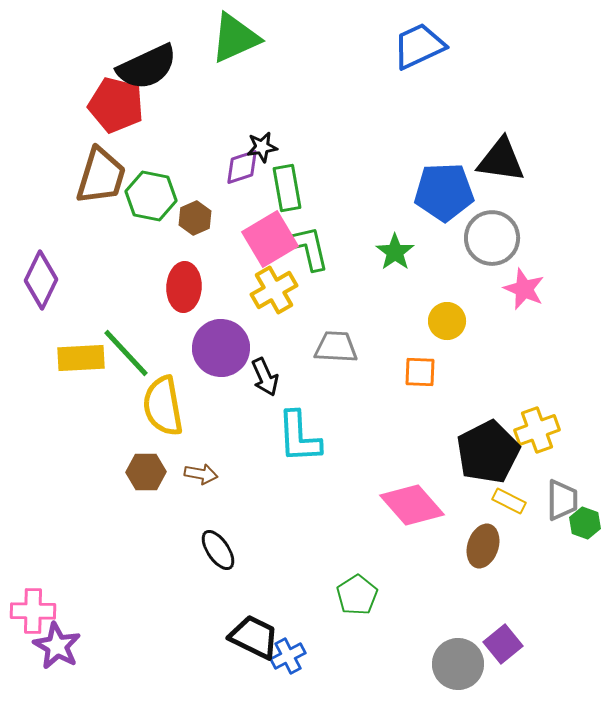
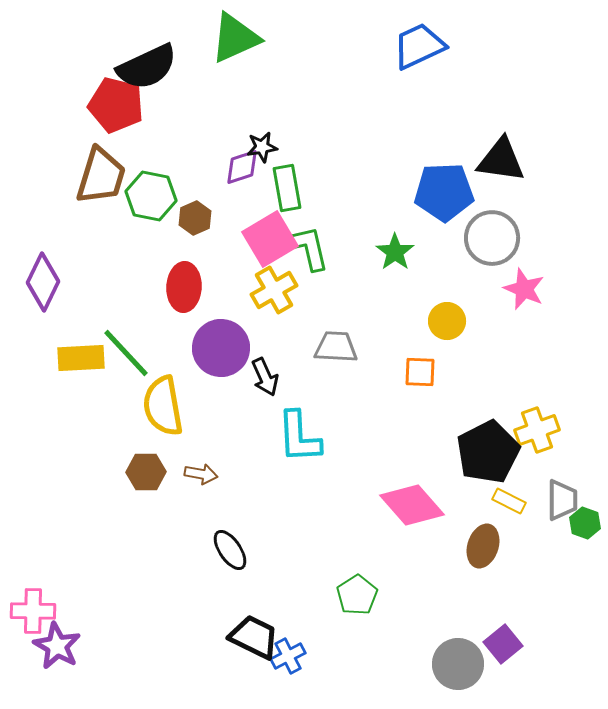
purple diamond at (41, 280): moved 2 px right, 2 px down
black ellipse at (218, 550): moved 12 px right
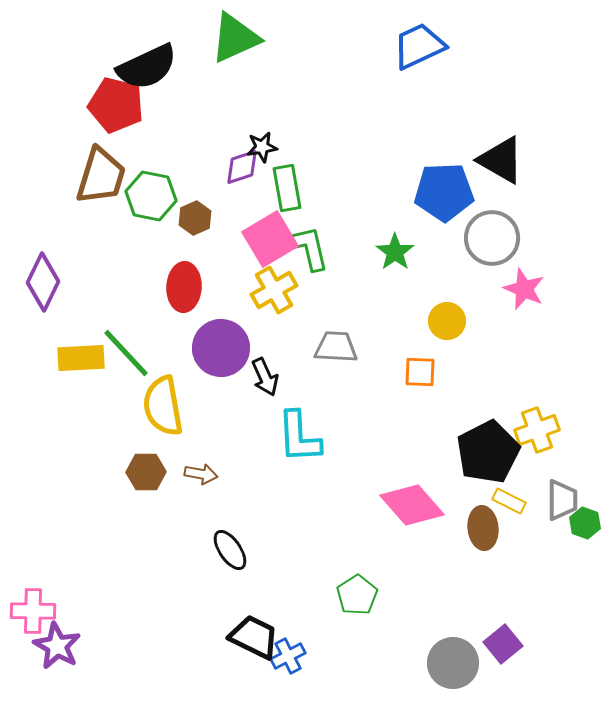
black triangle at (501, 160): rotated 22 degrees clockwise
brown ellipse at (483, 546): moved 18 px up; rotated 24 degrees counterclockwise
gray circle at (458, 664): moved 5 px left, 1 px up
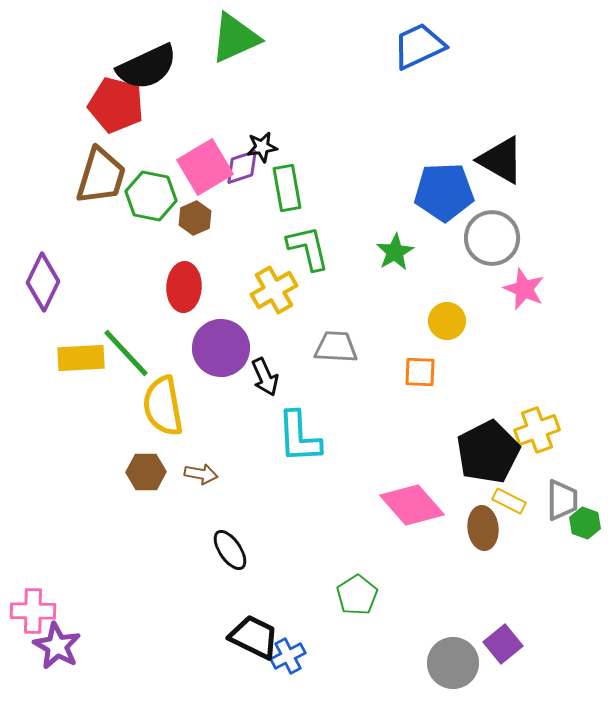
pink square at (270, 239): moved 65 px left, 72 px up
green star at (395, 252): rotated 6 degrees clockwise
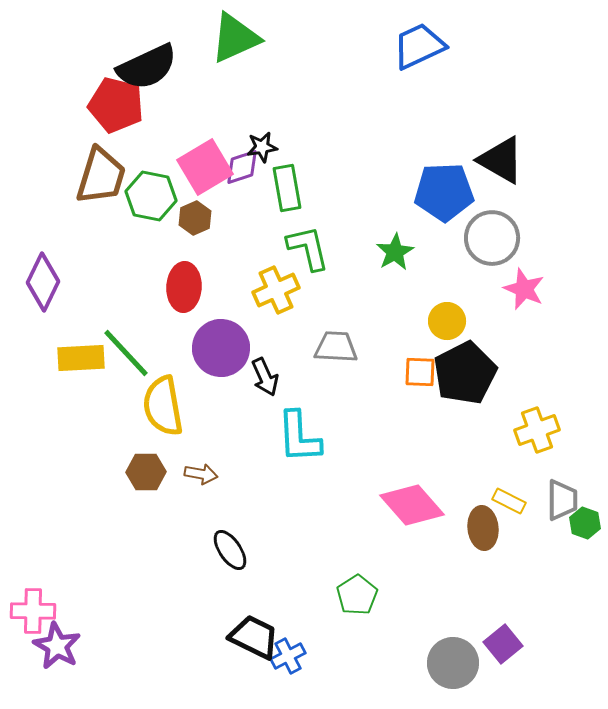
yellow cross at (274, 290): moved 2 px right; rotated 6 degrees clockwise
black pentagon at (488, 452): moved 23 px left, 79 px up
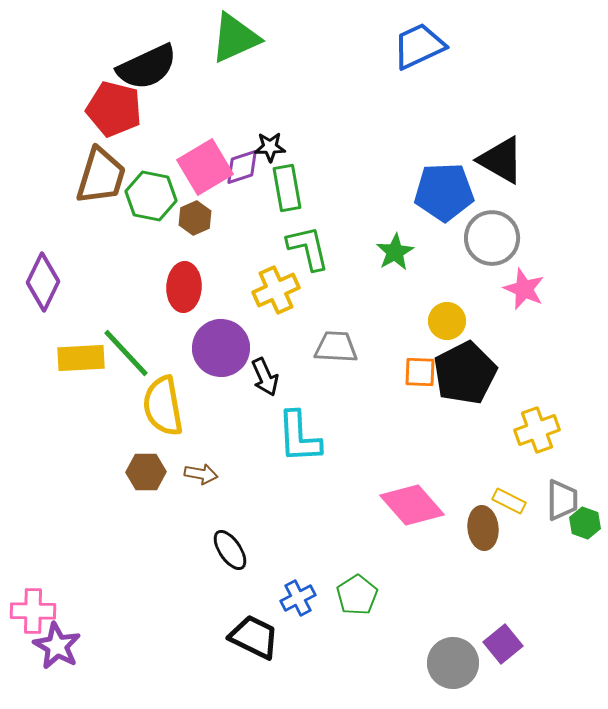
red pentagon at (116, 105): moved 2 px left, 4 px down
black star at (262, 147): moved 8 px right; rotated 8 degrees clockwise
blue cross at (288, 656): moved 10 px right, 58 px up
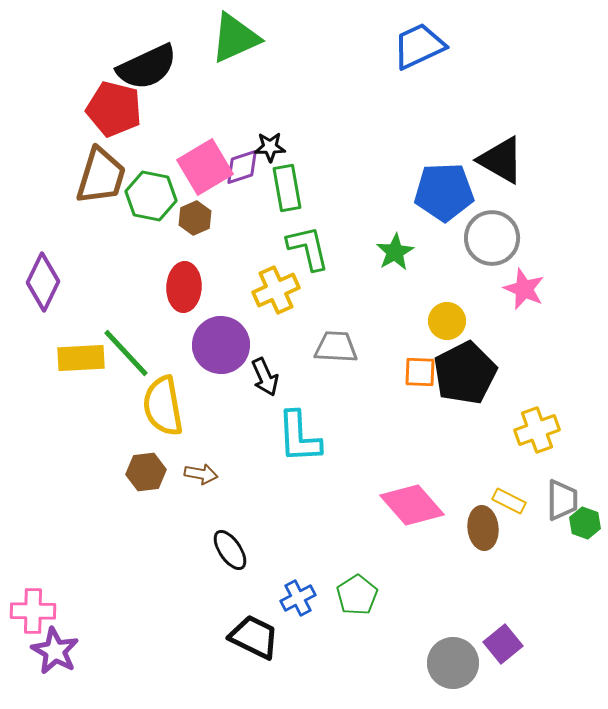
purple circle at (221, 348): moved 3 px up
brown hexagon at (146, 472): rotated 6 degrees counterclockwise
purple star at (57, 646): moved 2 px left, 5 px down
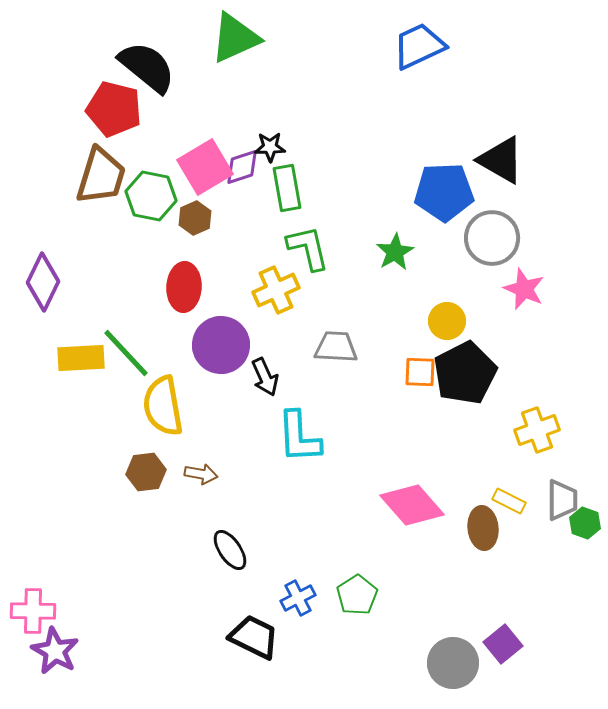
black semicircle at (147, 67): rotated 116 degrees counterclockwise
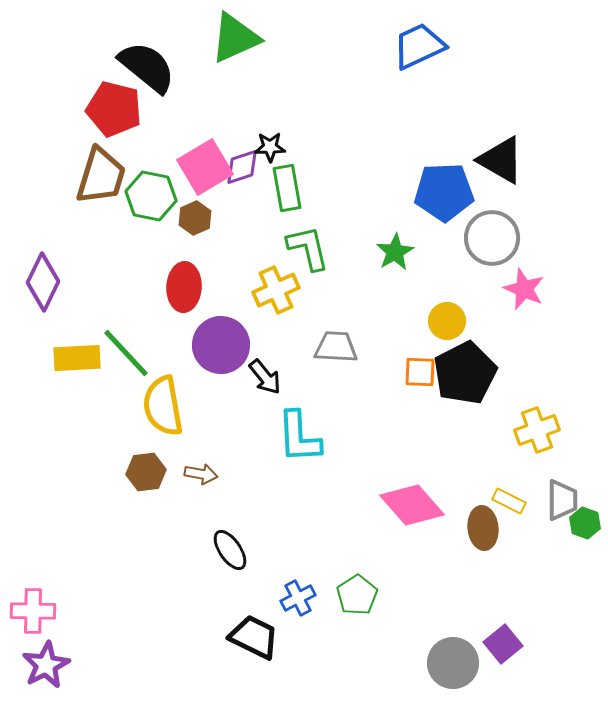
yellow rectangle at (81, 358): moved 4 px left
black arrow at (265, 377): rotated 15 degrees counterclockwise
purple star at (55, 651): moved 9 px left, 14 px down; rotated 15 degrees clockwise
